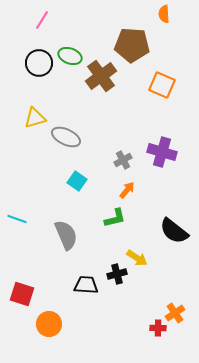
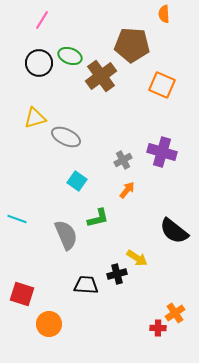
green L-shape: moved 17 px left
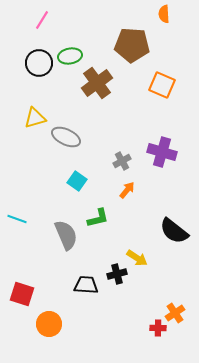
green ellipse: rotated 30 degrees counterclockwise
brown cross: moved 4 px left, 7 px down
gray cross: moved 1 px left, 1 px down
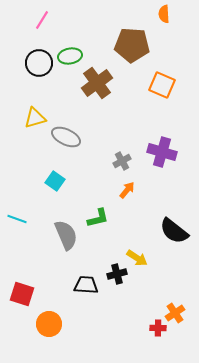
cyan square: moved 22 px left
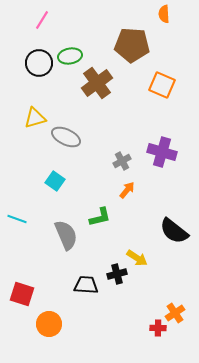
green L-shape: moved 2 px right, 1 px up
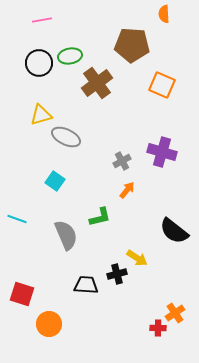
pink line: rotated 48 degrees clockwise
yellow triangle: moved 6 px right, 3 px up
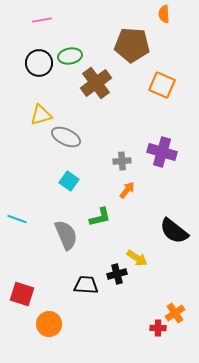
brown cross: moved 1 px left
gray cross: rotated 24 degrees clockwise
cyan square: moved 14 px right
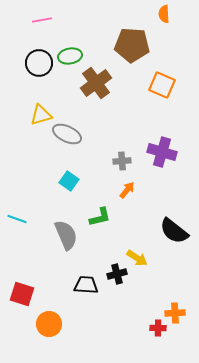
gray ellipse: moved 1 px right, 3 px up
orange cross: rotated 30 degrees clockwise
